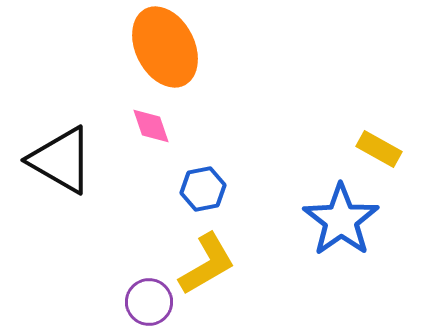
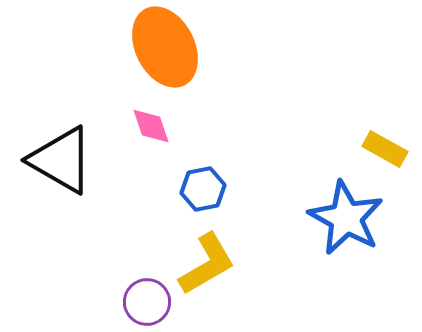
yellow rectangle: moved 6 px right
blue star: moved 5 px right, 2 px up; rotated 8 degrees counterclockwise
purple circle: moved 2 px left
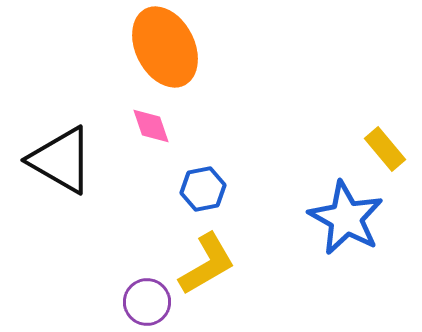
yellow rectangle: rotated 21 degrees clockwise
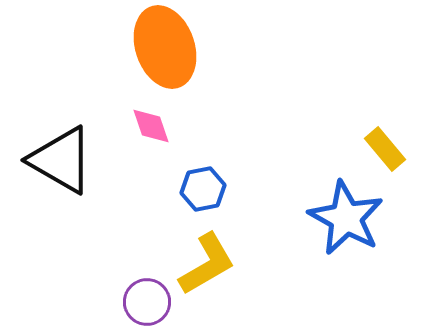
orange ellipse: rotated 8 degrees clockwise
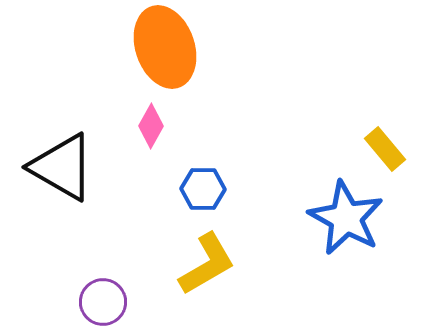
pink diamond: rotated 48 degrees clockwise
black triangle: moved 1 px right, 7 px down
blue hexagon: rotated 12 degrees clockwise
purple circle: moved 44 px left
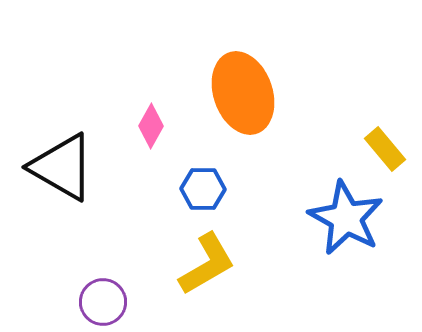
orange ellipse: moved 78 px right, 46 px down
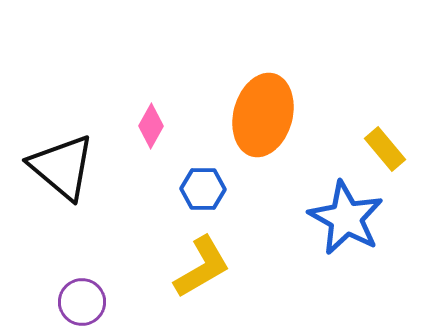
orange ellipse: moved 20 px right, 22 px down; rotated 34 degrees clockwise
black triangle: rotated 10 degrees clockwise
yellow L-shape: moved 5 px left, 3 px down
purple circle: moved 21 px left
